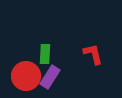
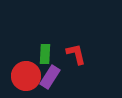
red L-shape: moved 17 px left
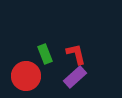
green rectangle: rotated 24 degrees counterclockwise
purple rectangle: moved 25 px right; rotated 15 degrees clockwise
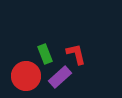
purple rectangle: moved 15 px left
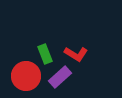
red L-shape: rotated 135 degrees clockwise
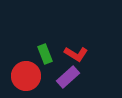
purple rectangle: moved 8 px right
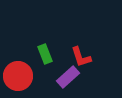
red L-shape: moved 5 px right, 3 px down; rotated 40 degrees clockwise
red circle: moved 8 px left
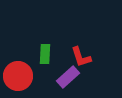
green rectangle: rotated 24 degrees clockwise
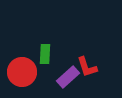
red L-shape: moved 6 px right, 10 px down
red circle: moved 4 px right, 4 px up
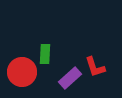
red L-shape: moved 8 px right
purple rectangle: moved 2 px right, 1 px down
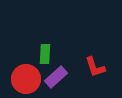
red circle: moved 4 px right, 7 px down
purple rectangle: moved 14 px left, 1 px up
